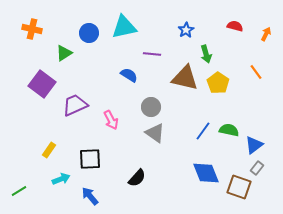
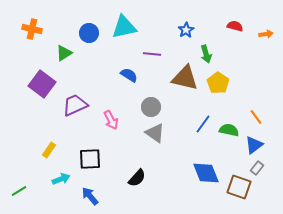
orange arrow: rotated 56 degrees clockwise
orange line: moved 45 px down
blue line: moved 7 px up
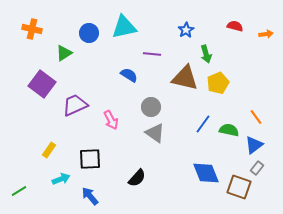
yellow pentagon: rotated 15 degrees clockwise
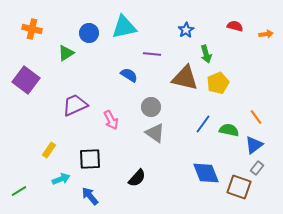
green triangle: moved 2 px right
purple square: moved 16 px left, 4 px up
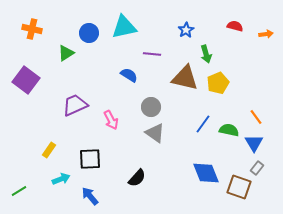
blue triangle: moved 2 px up; rotated 24 degrees counterclockwise
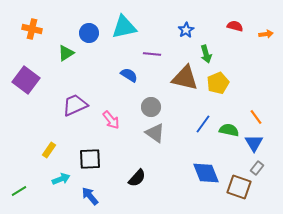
pink arrow: rotated 12 degrees counterclockwise
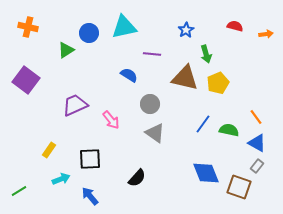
orange cross: moved 4 px left, 2 px up
green triangle: moved 3 px up
gray circle: moved 1 px left, 3 px up
blue triangle: moved 3 px right; rotated 30 degrees counterclockwise
gray rectangle: moved 2 px up
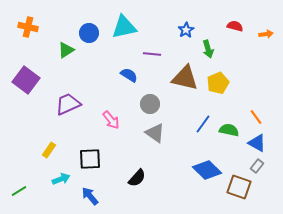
green arrow: moved 2 px right, 5 px up
purple trapezoid: moved 7 px left, 1 px up
blue diamond: moved 1 px right, 3 px up; rotated 24 degrees counterclockwise
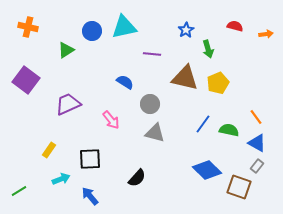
blue circle: moved 3 px right, 2 px up
blue semicircle: moved 4 px left, 7 px down
gray triangle: rotated 20 degrees counterclockwise
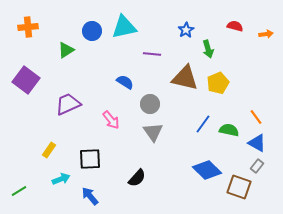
orange cross: rotated 18 degrees counterclockwise
gray triangle: moved 2 px left, 1 px up; rotated 40 degrees clockwise
